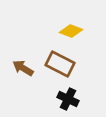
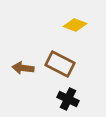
yellow diamond: moved 4 px right, 6 px up
brown arrow: rotated 25 degrees counterclockwise
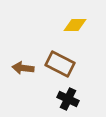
yellow diamond: rotated 20 degrees counterclockwise
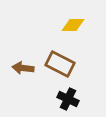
yellow diamond: moved 2 px left
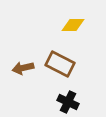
brown arrow: rotated 20 degrees counterclockwise
black cross: moved 3 px down
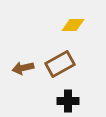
brown rectangle: rotated 56 degrees counterclockwise
black cross: moved 1 px up; rotated 25 degrees counterclockwise
